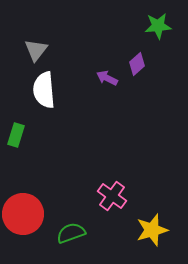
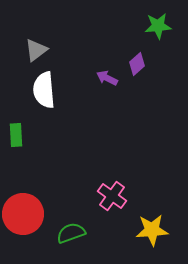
gray triangle: rotated 15 degrees clockwise
green rectangle: rotated 20 degrees counterclockwise
yellow star: rotated 12 degrees clockwise
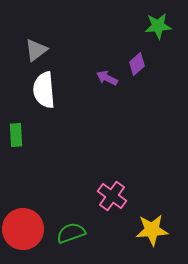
red circle: moved 15 px down
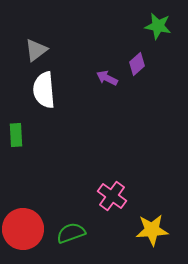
green star: rotated 16 degrees clockwise
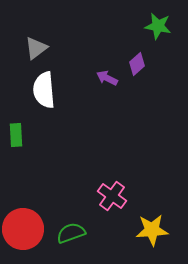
gray triangle: moved 2 px up
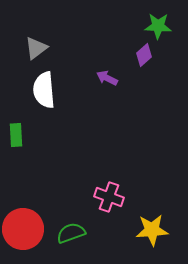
green star: rotated 8 degrees counterclockwise
purple diamond: moved 7 px right, 9 px up
pink cross: moved 3 px left, 1 px down; rotated 16 degrees counterclockwise
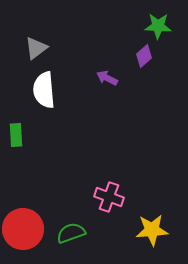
purple diamond: moved 1 px down
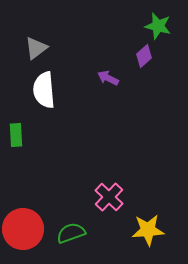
green star: rotated 12 degrees clockwise
purple arrow: moved 1 px right
pink cross: rotated 24 degrees clockwise
yellow star: moved 4 px left
